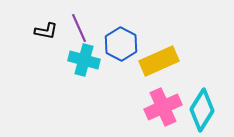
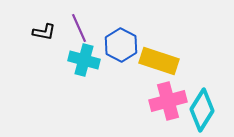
black L-shape: moved 2 px left, 1 px down
blue hexagon: moved 1 px down
yellow rectangle: rotated 42 degrees clockwise
pink cross: moved 5 px right, 6 px up; rotated 9 degrees clockwise
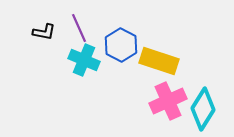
cyan cross: rotated 8 degrees clockwise
pink cross: rotated 9 degrees counterclockwise
cyan diamond: moved 1 px right, 1 px up
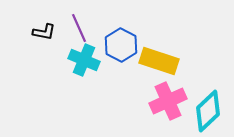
cyan diamond: moved 5 px right, 2 px down; rotated 15 degrees clockwise
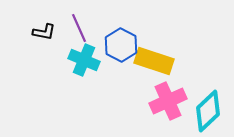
yellow rectangle: moved 5 px left
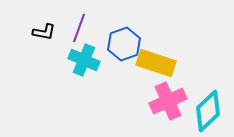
purple line: rotated 44 degrees clockwise
blue hexagon: moved 3 px right, 1 px up; rotated 12 degrees clockwise
yellow rectangle: moved 2 px right, 2 px down
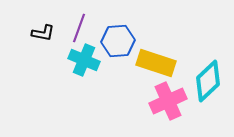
black L-shape: moved 1 px left, 1 px down
blue hexagon: moved 6 px left, 3 px up; rotated 16 degrees clockwise
cyan diamond: moved 30 px up
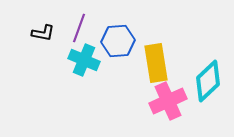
yellow rectangle: rotated 63 degrees clockwise
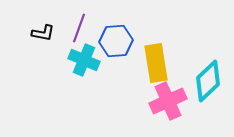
blue hexagon: moved 2 px left
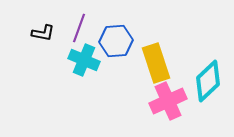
yellow rectangle: rotated 9 degrees counterclockwise
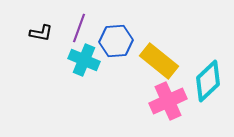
black L-shape: moved 2 px left
yellow rectangle: moved 3 px right, 2 px up; rotated 33 degrees counterclockwise
